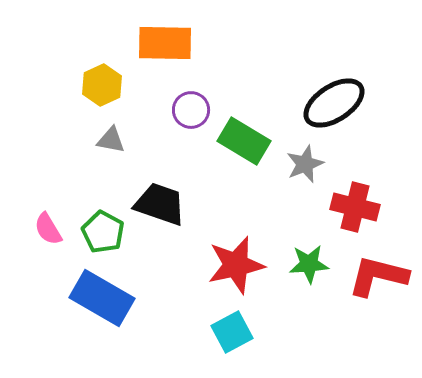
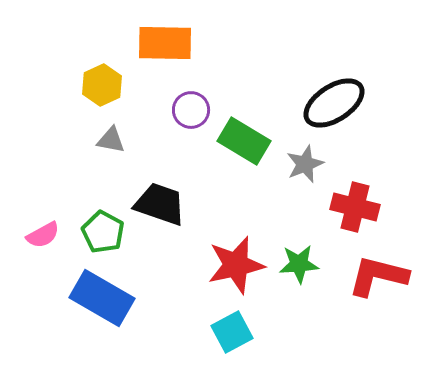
pink semicircle: moved 5 px left, 6 px down; rotated 88 degrees counterclockwise
green star: moved 10 px left
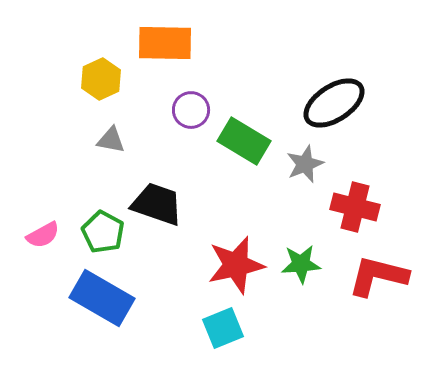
yellow hexagon: moved 1 px left, 6 px up
black trapezoid: moved 3 px left
green star: moved 2 px right
cyan square: moved 9 px left, 4 px up; rotated 6 degrees clockwise
